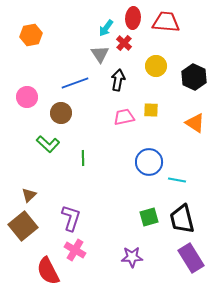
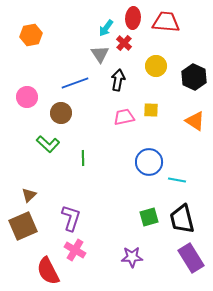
orange triangle: moved 2 px up
brown square: rotated 16 degrees clockwise
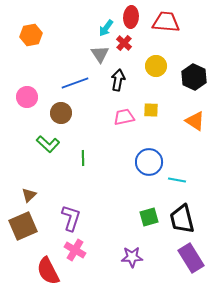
red ellipse: moved 2 px left, 1 px up
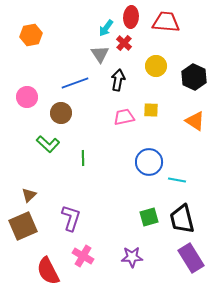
pink cross: moved 8 px right, 6 px down
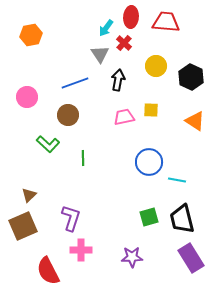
black hexagon: moved 3 px left
brown circle: moved 7 px right, 2 px down
pink cross: moved 2 px left, 6 px up; rotated 30 degrees counterclockwise
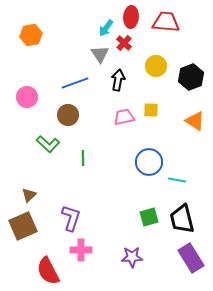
black hexagon: rotated 15 degrees clockwise
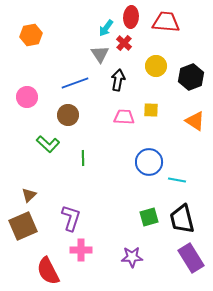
pink trapezoid: rotated 15 degrees clockwise
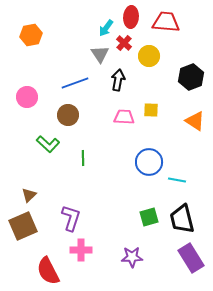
yellow circle: moved 7 px left, 10 px up
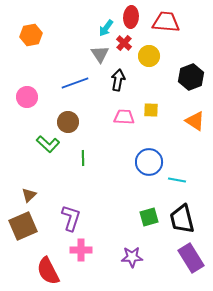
brown circle: moved 7 px down
